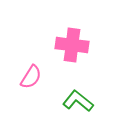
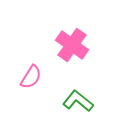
pink cross: rotated 28 degrees clockwise
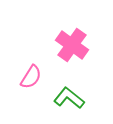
green L-shape: moved 9 px left, 3 px up
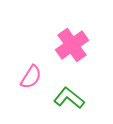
pink cross: rotated 20 degrees clockwise
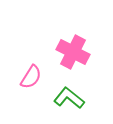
pink cross: moved 1 px right, 7 px down; rotated 28 degrees counterclockwise
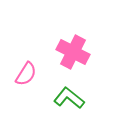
pink semicircle: moved 5 px left, 3 px up
